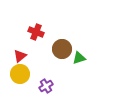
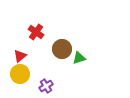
red cross: rotated 14 degrees clockwise
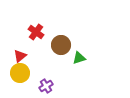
brown circle: moved 1 px left, 4 px up
yellow circle: moved 1 px up
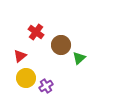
green triangle: rotated 24 degrees counterclockwise
yellow circle: moved 6 px right, 5 px down
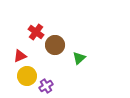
brown circle: moved 6 px left
red triangle: rotated 16 degrees clockwise
yellow circle: moved 1 px right, 2 px up
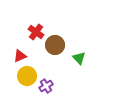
green triangle: rotated 32 degrees counterclockwise
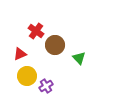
red cross: moved 1 px up
red triangle: moved 2 px up
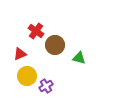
green triangle: rotated 32 degrees counterclockwise
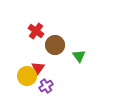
red triangle: moved 18 px right, 14 px down; rotated 32 degrees counterclockwise
green triangle: moved 2 px up; rotated 40 degrees clockwise
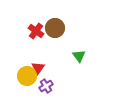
brown circle: moved 17 px up
